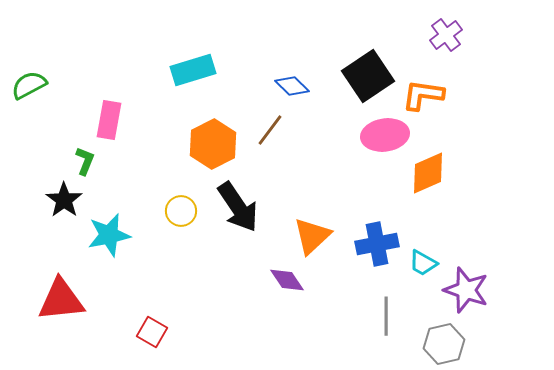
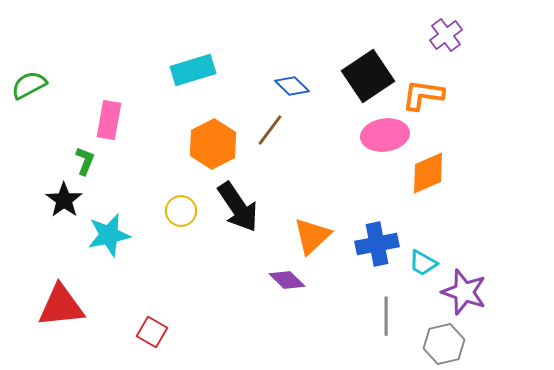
purple diamond: rotated 12 degrees counterclockwise
purple star: moved 2 px left, 2 px down
red triangle: moved 6 px down
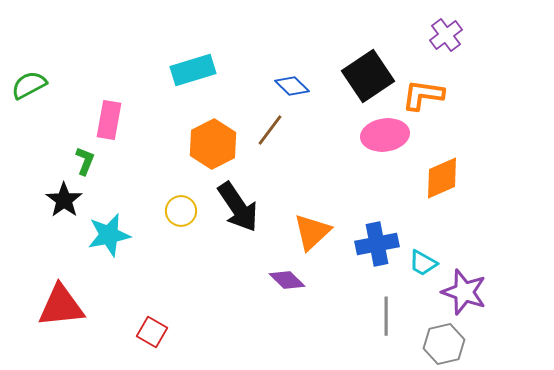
orange diamond: moved 14 px right, 5 px down
orange triangle: moved 4 px up
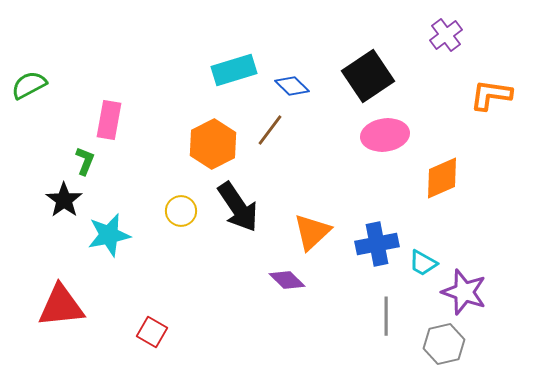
cyan rectangle: moved 41 px right
orange L-shape: moved 68 px right
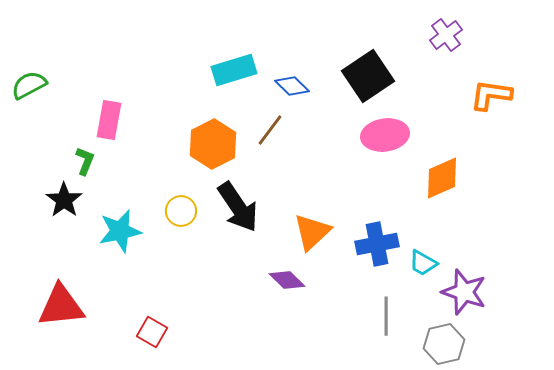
cyan star: moved 11 px right, 4 px up
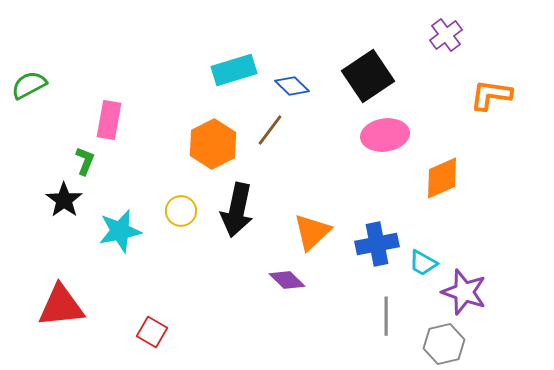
black arrow: moved 1 px left, 3 px down; rotated 46 degrees clockwise
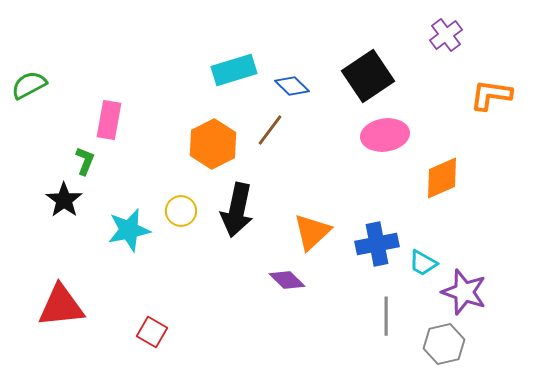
cyan star: moved 9 px right, 1 px up
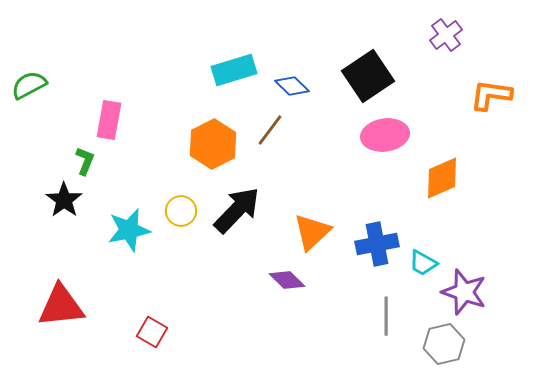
black arrow: rotated 148 degrees counterclockwise
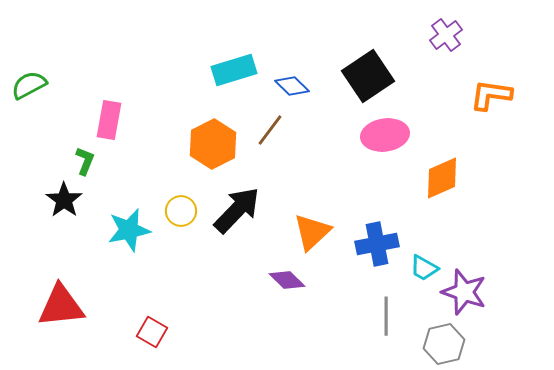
cyan trapezoid: moved 1 px right, 5 px down
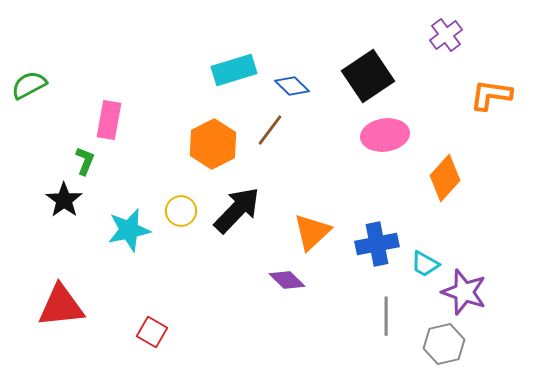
orange diamond: moved 3 px right; rotated 24 degrees counterclockwise
cyan trapezoid: moved 1 px right, 4 px up
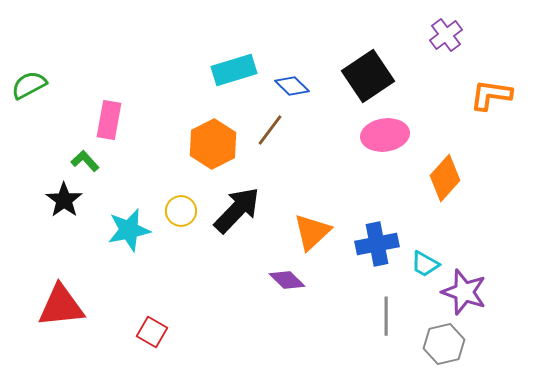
green L-shape: rotated 64 degrees counterclockwise
